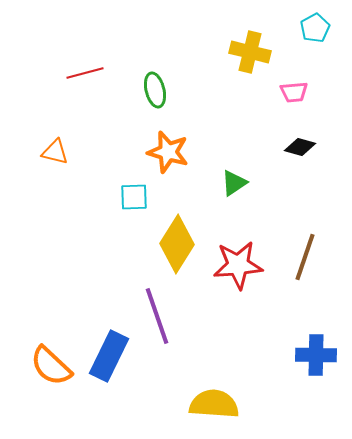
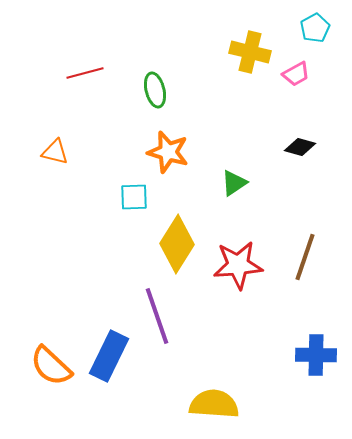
pink trapezoid: moved 2 px right, 18 px up; rotated 24 degrees counterclockwise
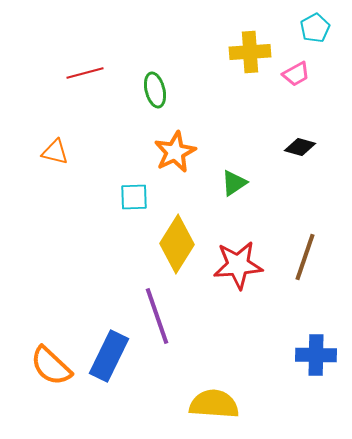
yellow cross: rotated 18 degrees counterclockwise
orange star: moved 7 px right; rotated 30 degrees clockwise
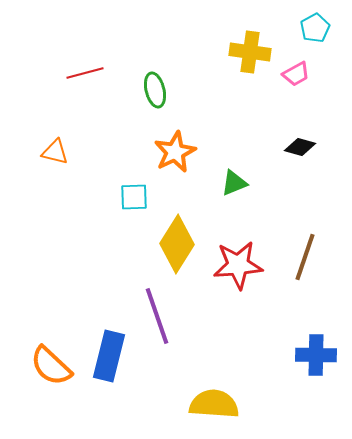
yellow cross: rotated 12 degrees clockwise
green triangle: rotated 12 degrees clockwise
blue rectangle: rotated 12 degrees counterclockwise
